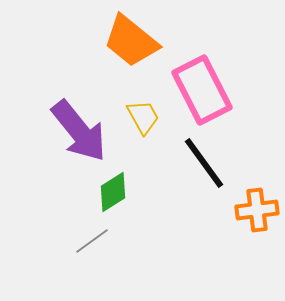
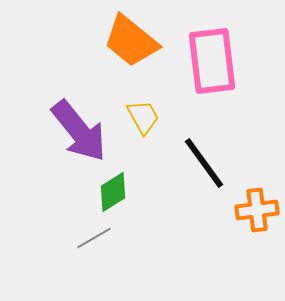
pink rectangle: moved 10 px right, 29 px up; rotated 20 degrees clockwise
gray line: moved 2 px right, 3 px up; rotated 6 degrees clockwise
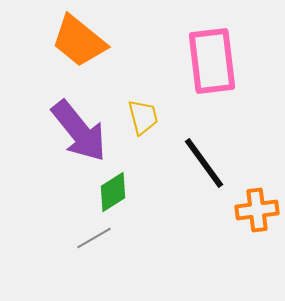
orange trapezoid: moved 52 px left
yellow trapezoid: rotated 15 degrees clockwise
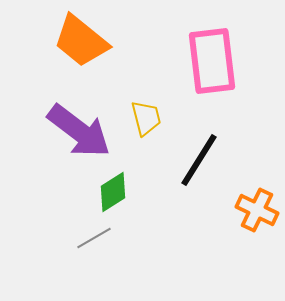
orange trapezoid: moved 2 px right
yellow trapezoid: moved 3 px right, 1 px down
purple arrow: rotated 14 degrees counterclockwise
black line: moved 5 px left, 3 px up; rotated 68 degrees clockwise
orange cross: rotated 33 degrees clockwise
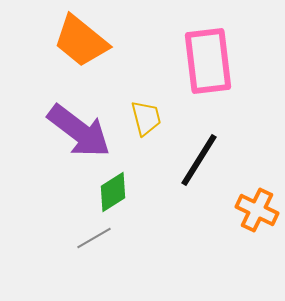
pink rectangle: moved 4 px left
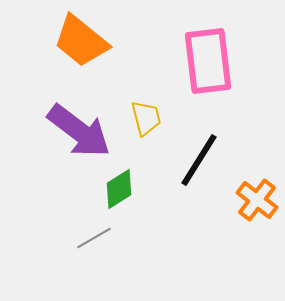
green diamond: moved 6 px right, 3 px up
orange cross: moved 10 px up; rotated 12 degrees clockwise
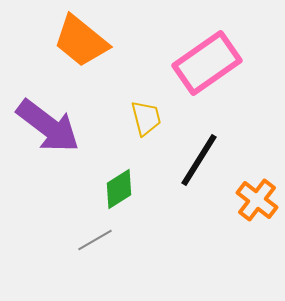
pink rectangle: moved 1 px left, 2 px down; rotated 62 degrees clockwise
purple arrow: moved 31 px left, 5 px up
gray line: moved 1 px right, 2 px down
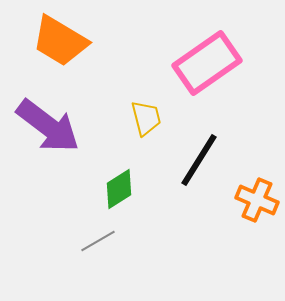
orange trapezoid: moved 21 px left; rotated 8 degrees counterclockwise
orange cross: rotated 15 degrees counterclockwise
gray line: moved 3 px right, 1 px down
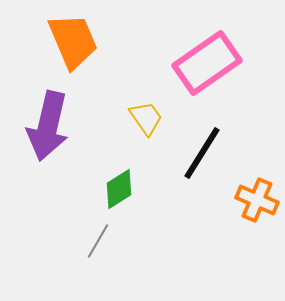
orange trapezoid: moved 13 px right; rotated 144 degrees counterclockwise
yellow trapezoid: rotated 21 degrees counterclockwise
purple arrow: rotated 66 degrees clockwise
black line: moved 3 px right, 7 px up
gray line: rotated 30 degrees counterclockwise
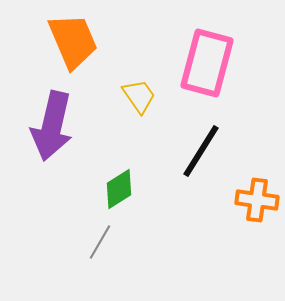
pink rectangle: rotated 40 degrees counterclockwise
yellow trapezoid: moved 7 px left, 22 px up
purple arrow: moved 4 px right
black line: moved 1 px left, 2 px up
orange cross: rotated 15 degrees counterclockwise
gray line: moved 2 px right, 1 px down
